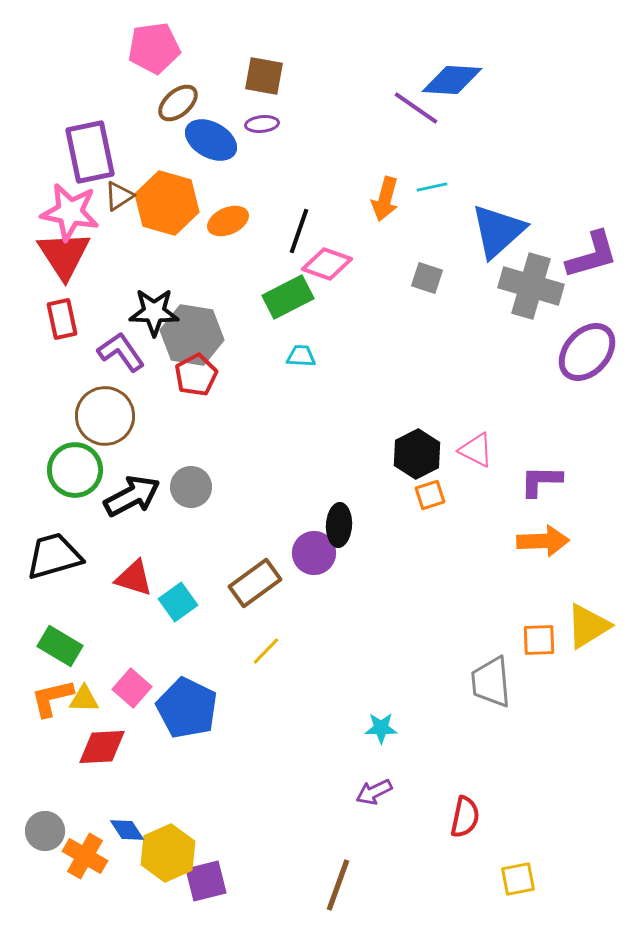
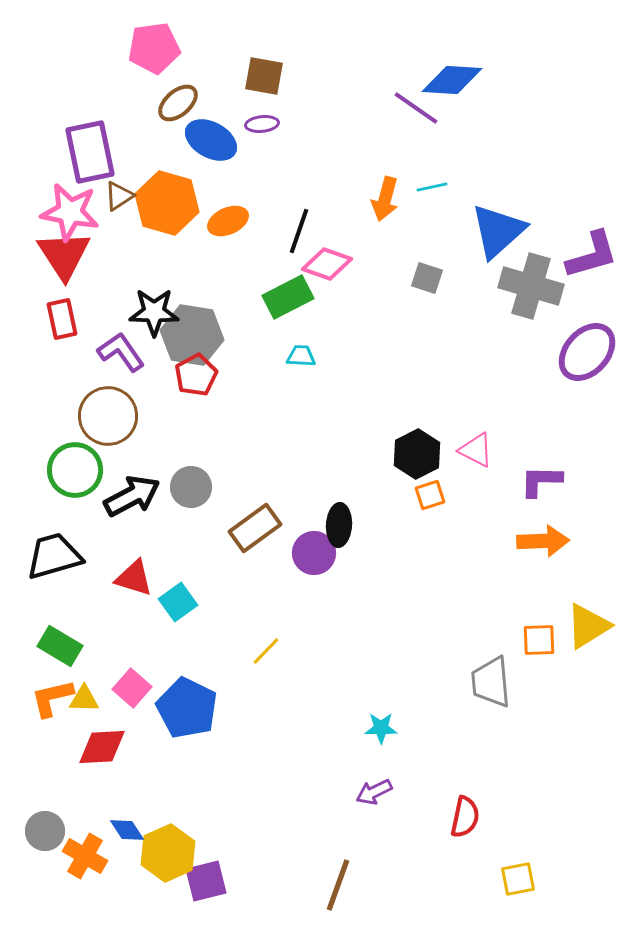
brown circle at (105, 416): moved 3 px right
brown rectangle at (255, 583): moved 55 px up
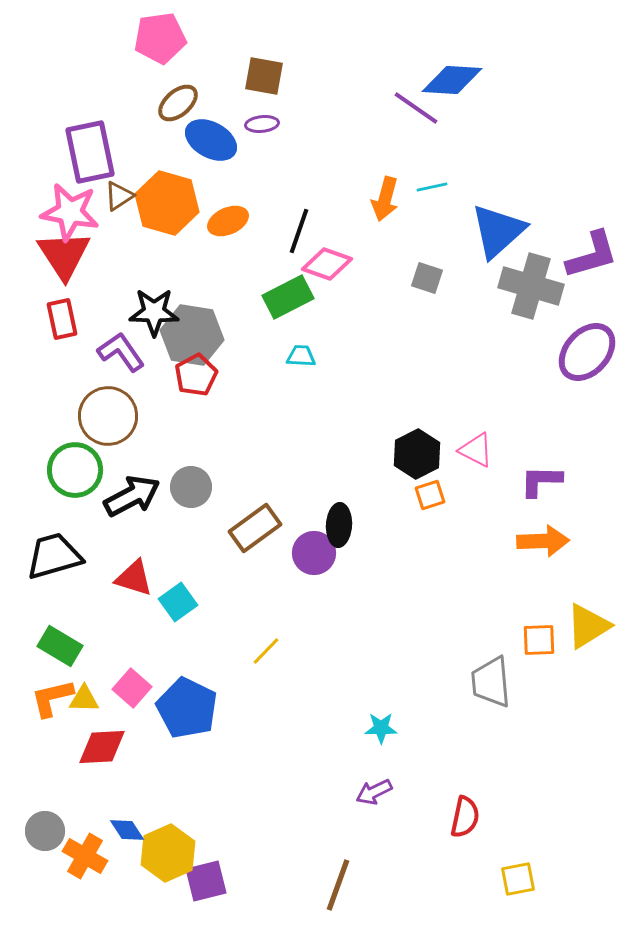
pink pentagon at (154, 48): moved 6 px right, 10 px up
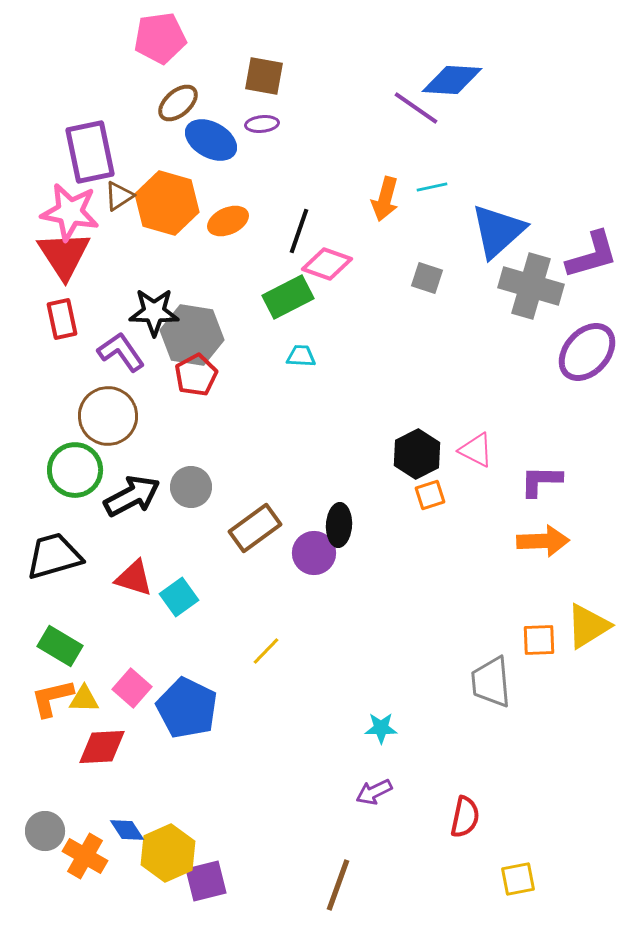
cyan square at (178, 602): moved 1 px right, 5 px up
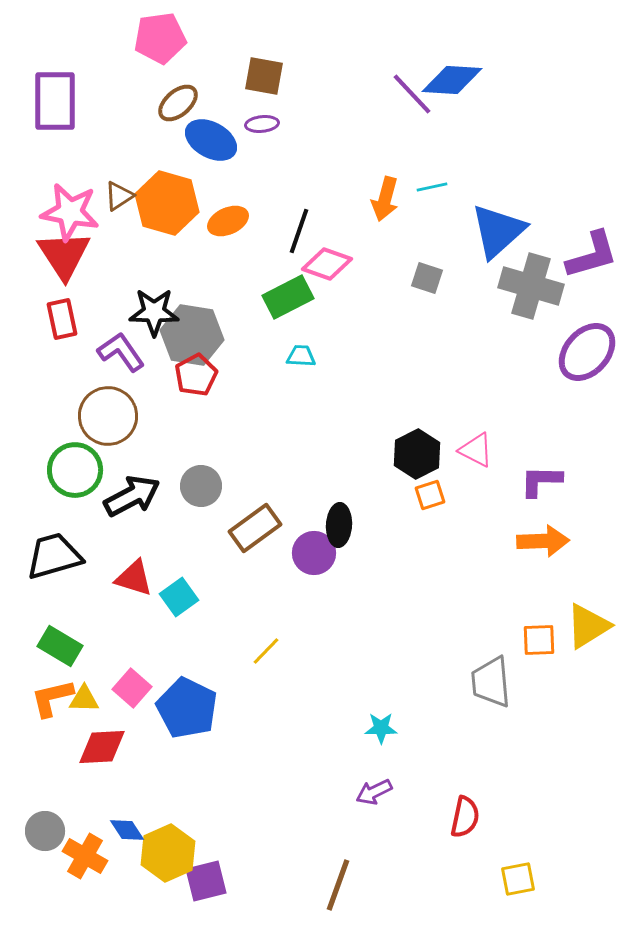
purple line at (416, 108): moved 4 px left, 14 px up; rotated 12 degrees clockwise
purple rectangle at (90, 152): moved 35 px left, 51 px up; rotated 12 degrees clockwise
gray circle at (191, 487): moved 10 px right, 1 px up
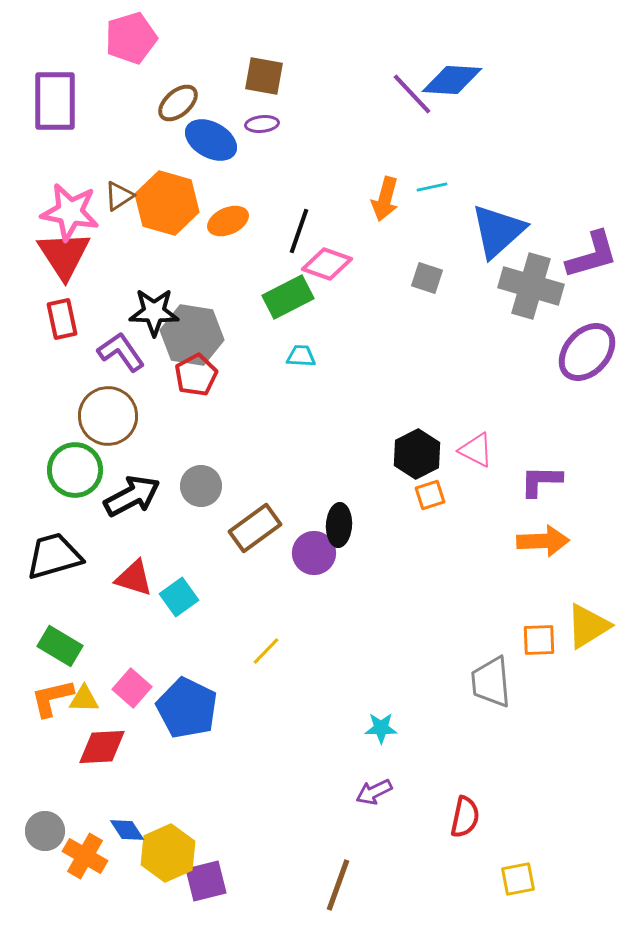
pink pentagon at (160, 38): moved 29 px left; rotated 9 degrees counterclockwise
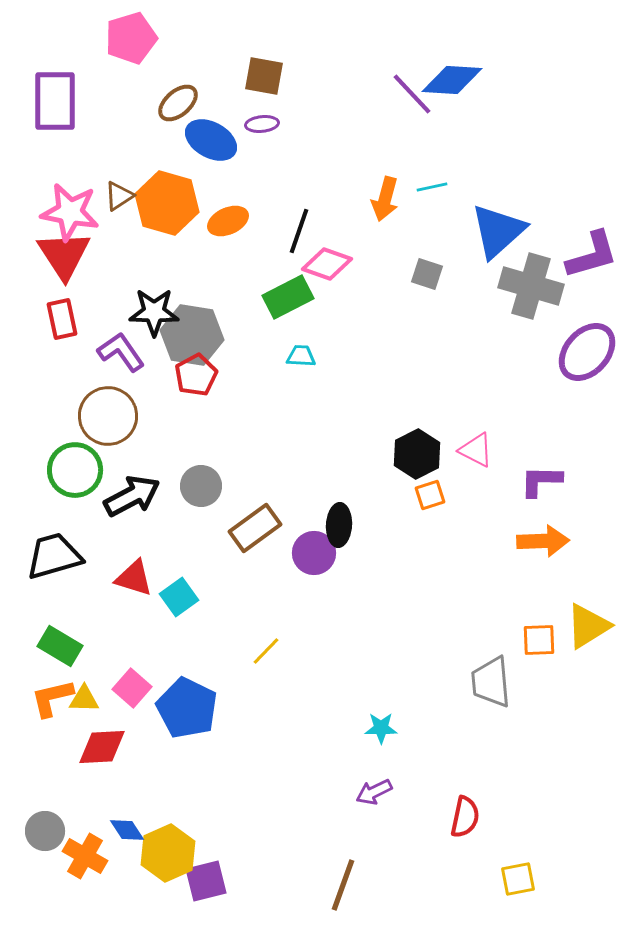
gray square at (427, 278): moved 4 px up
brown line at (338, 885): moved 5 px right
